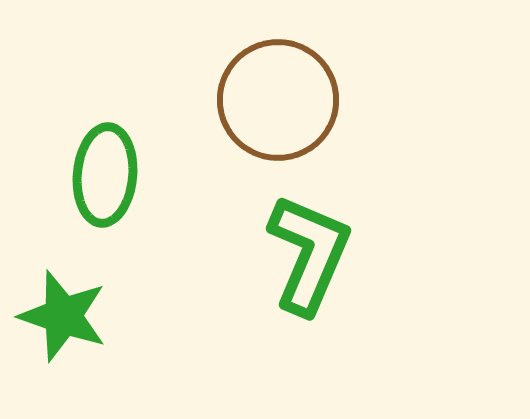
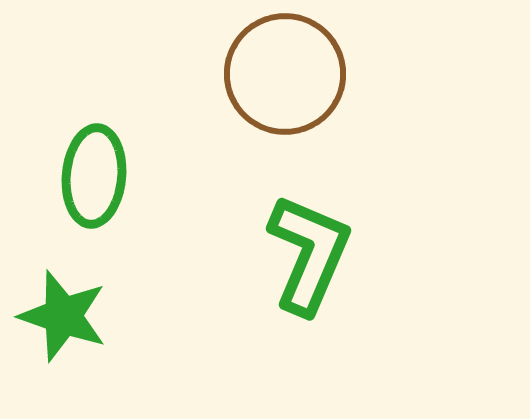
brown circle: moved 7 px right, 26 px up
green ellipse: moved 11 px left, 1 px down
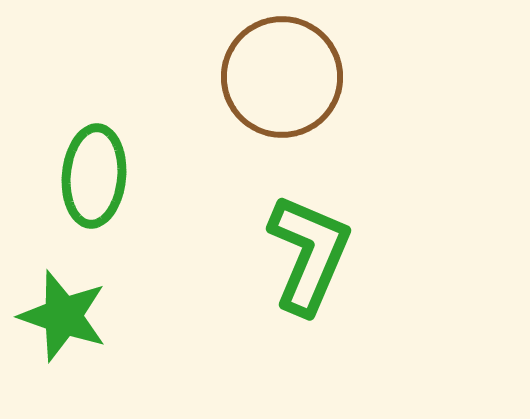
brown circle: moved 3 px left, 3 px down
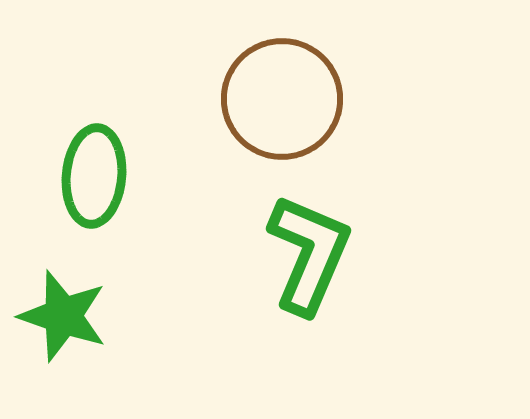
brown circle: moved 22 px down
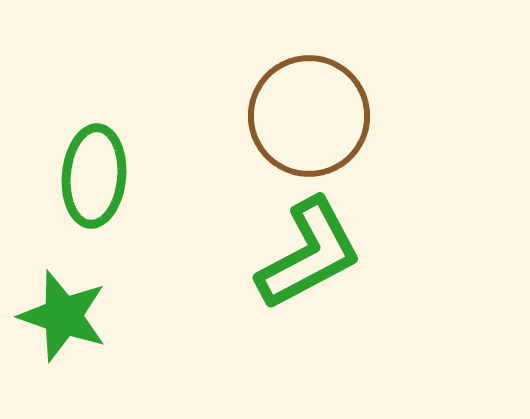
brown circle: moved 27 px right, 17 px down
green L-shape: rotated 39 degrees clockwise
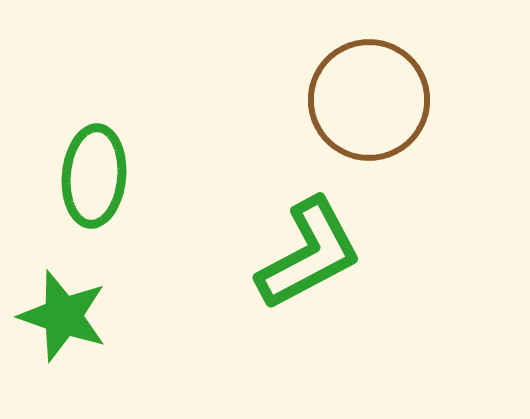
brown circle: moved 60 px right, 16 px up
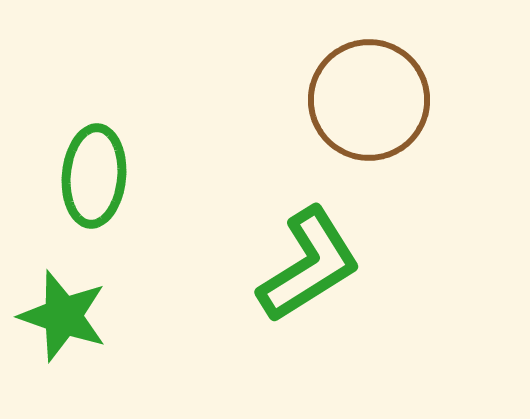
green L-shape: moved 11 px down; rotated 4 degrees counterclockwise
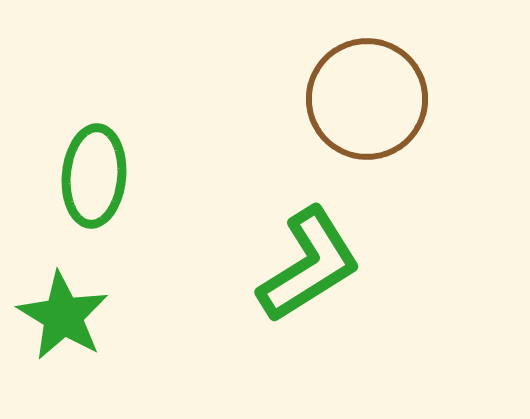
brown circle: moved 2 px left, 1 px up
green star: rotated 12 degrees clockwise
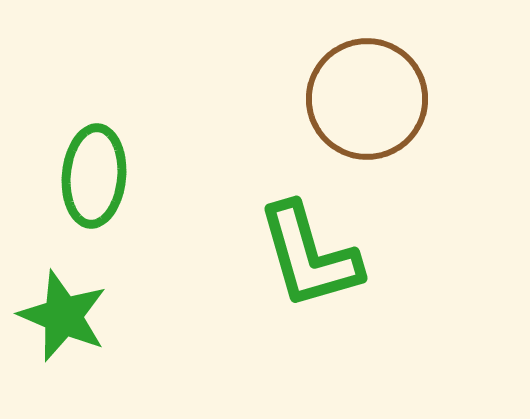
green L-shape: moved 9 px up; rotated 106 degrees clockwise
green star: rotated 8 degrees counterclockwise
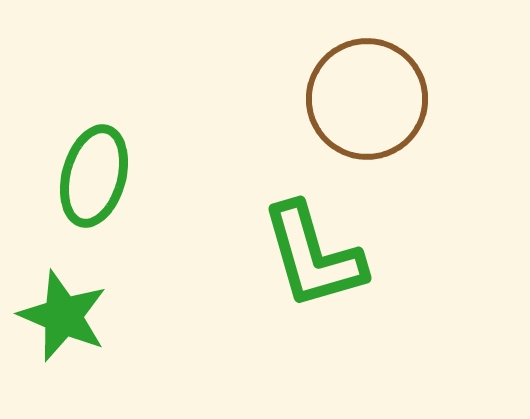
green ellipse: rotated 10 degrees clockwise
green L-shape: moved 4 px right
